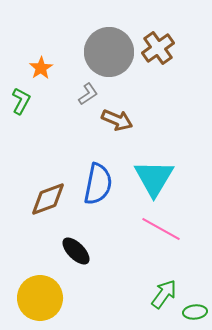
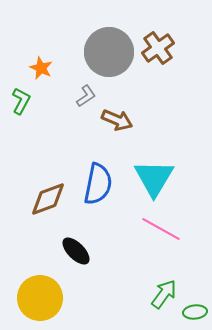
orange star: rotated 15 degrees counterclockwise
gray L-shape: moved 2 px left, 2 px down
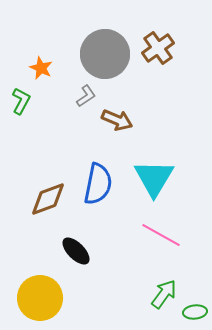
gray circle: moved 4 px left, 2 px down
pink line: moved 6 px down
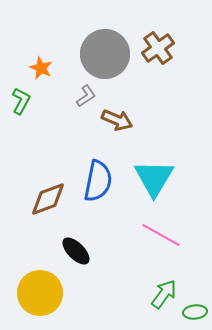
blue semicircle: moved 3 px up
yellow circle: moved 5 px up
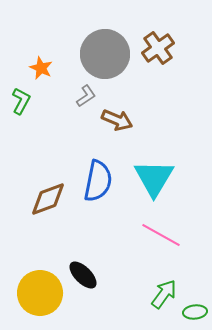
black ellipse: moved 7 px right, 24 px down
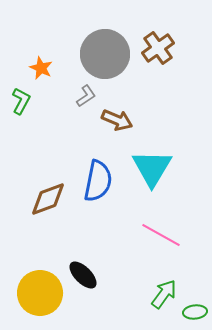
cyan triangle: moved 2 px left, 10 px up
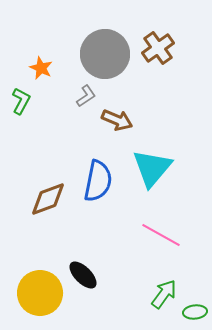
cyan triangle: rotated 9 degrees clockwise
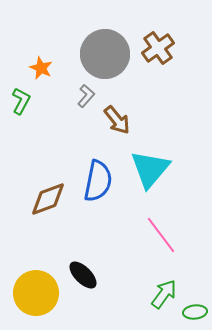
gray L-shape: rotated 15 degrees counterclockwise
brown arrow: rotated 28 degrees clockwise
cyan triangle: moved 2 px left, 1 px down
pink line: rotated 24 degrees clockwise
yellow circle: moved 4 px left
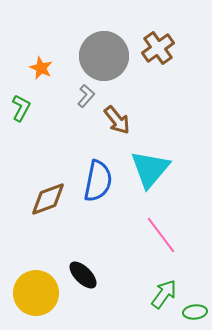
gray circle: moved 1 px left, 2 px down
green L-shape: moved 7 px down
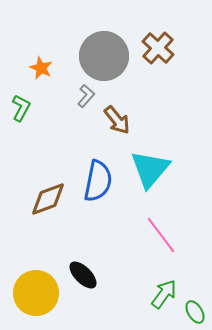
brown cross: rotated 12 degrees counterclockwise
green ellipse: rotated 65 degrees clockwise
